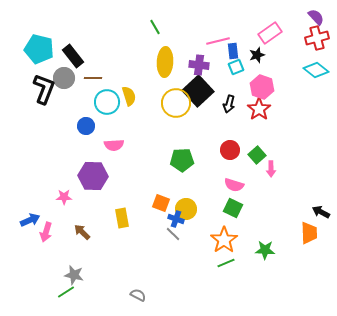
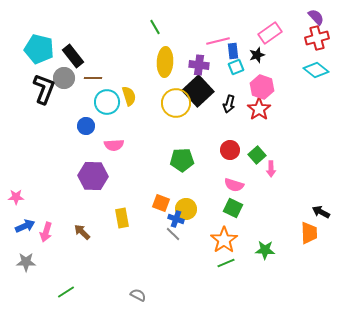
pink star at (64, 197): moved 48 px left
blue arrow at (30, 220): moved 5 px left, 6 px down
gray star at (74, 275): moved 48 px left, 13 px up; rotated 12 degrees counterclockwise
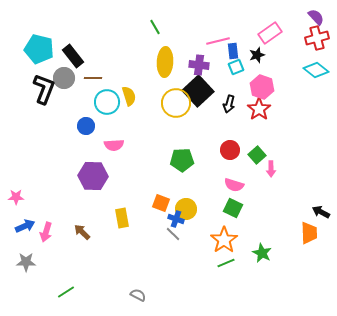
green star at (265, 250): moved 3 px left, 3 px down; rotated 24 degrees clockwise
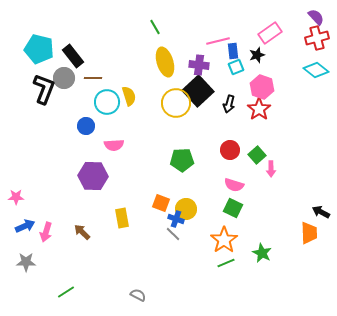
yellow ellipse at (165, 62): rotated 20 degrees counterclockwise
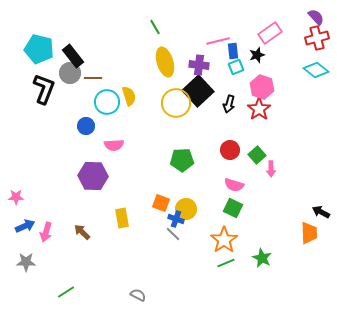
gray circle at (64, 78): moved 6 px right, 5 px up
green star at (262, 253): moved 5 px down
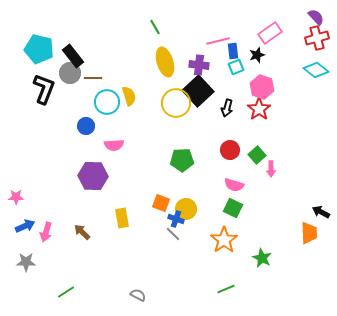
black arrow at (229, 104): moved 2 px left, 4 px down
green line at (226, 263): moved 26 px down
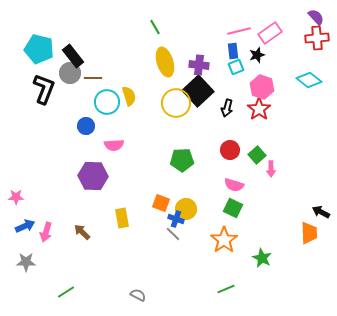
red cross at (317, 38): rotated 10 degrees clockwise
pink line at (218, 41): moved 21 px right, 10 px up
cyan diamond at (316, 70): moved 7 px left, 10 px down
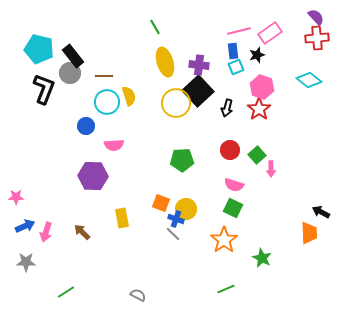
brown line at (93, 78): moved 11 px right, 2 px up
